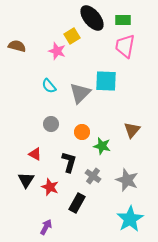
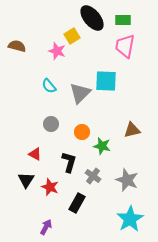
brown triangle: rotated 36 degrees clockwise
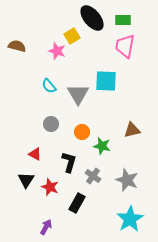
gray triangle: moved 2 px left, 1 px down; rotated 15 degrees counterclockwise
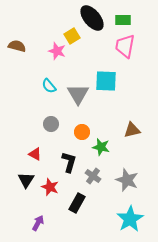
green star: moved 1 px left, 1 px down
purple arrow: moved 8 px left, 4 px up
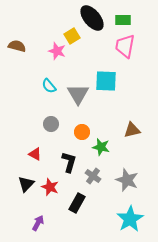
black triangle: moved 4 px down; rotated 12 degrees clockwise
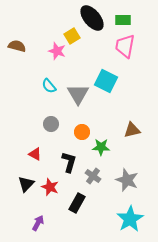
cyan square: rotated 25 degrees clockwise
green star: rotated 12 degrees counterclockwise
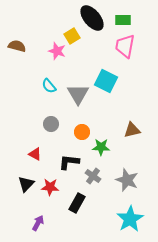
black L-shape: rotated 100 degrees counterclockwise
red star: rotated 18 degrees counterclockwise
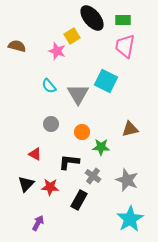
brown triangle: moved 2 px left, 1 px up
black rectangle: moved 2 px right, 3 px up
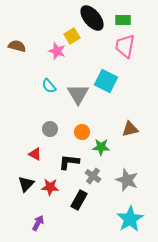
gray circle: moved 1 px left, 5 px down
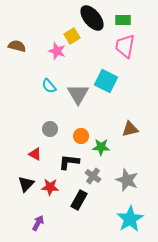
orange circle: moved 1 px left, 4 px down
